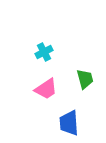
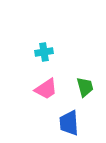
cyan cross: rotated 18 degrees clockwise
green trapezoid: moved 8 px down
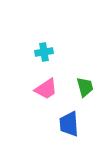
blue trapezoid: moved 1 px down
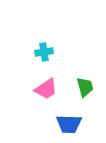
blue trapezoid: rotated 84 degrees counterclockwise
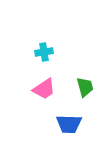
pink trapezoid: moved 2 px left
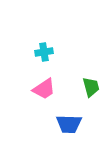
green trapezoid: moved 6 px right
